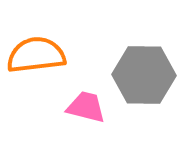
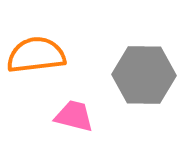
pink trapezoid: moved 12 px left, 9 px down
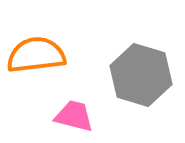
gray hexagon: moved 3 px left; rotated 16 degrees clockwise
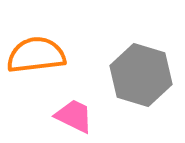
pink trapezoid: rotated 12 degrees clockwise
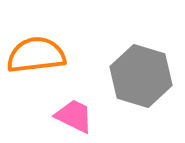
gray hexagon: moved 1 px down
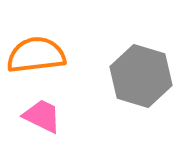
pink trapezoid: moved 32 px left
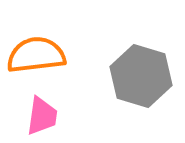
pink trapezoid: rotated 72 degrees clockwise
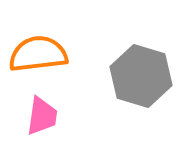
orange semicircle: moved 2 px right, 1 px up
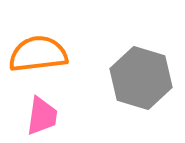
gray hexagon: moved 2 px down
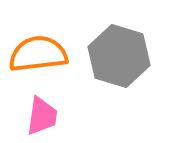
gray hexagon: moved 22 px left, 22 px up
